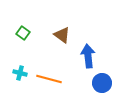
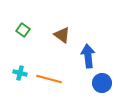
green square: moved 3 px up
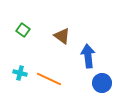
brown triangle: moved 1 px down
orange line: rotated 10 degrees clockwise
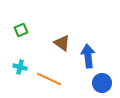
green square: moved 2 px left; rotated 32 degrees clockwise
brown triangle: moved 7 px down
cyan cross: moved 6 px up
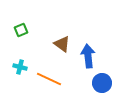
brown triangle: moved 1 px down
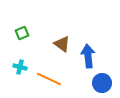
green square: moved 1 px right, 3 px down
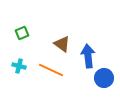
cyan cross: moved 1 px left, 1 px up
orange line: moved 2 px right, 9 px up
blue circle: moved 2 px right, 5 px up
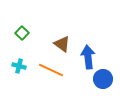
green square: rotated 24 degrees counterclockwise
blue arrow: moved 1 px down
blue circle: moved 1 px left, 1 px down
